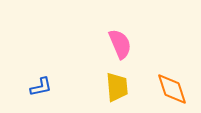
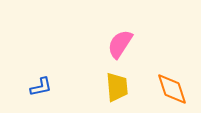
pink semicircle: rotated 124 degrees counterclockwise
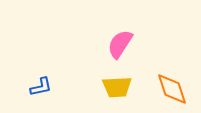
yellow trapezoid: rotated 92 degrees clockwise
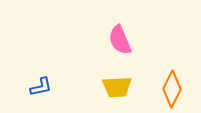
pink semicircle: moved 4 px up; rotated 56 degrees counterclockwise
orange diamond: rotated 45 degrees clockwise
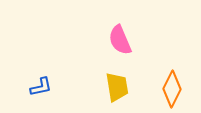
yellow trapezoid: rotated 96 degrees counterclockwise
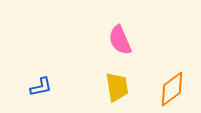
orange diamond: rotated 27 degrees clockwise
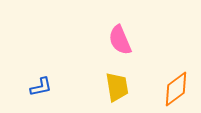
orange diamond: moved 4 px right
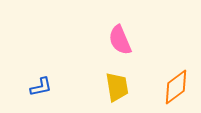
orange diamond: moved 2 px up
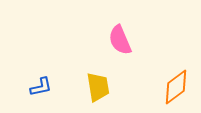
yellow trapezoid: moved 19 px left
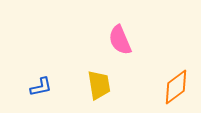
yellow trapezoid: moved 1 px right, 2 px up
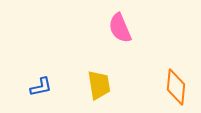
pink semicircle: moved 12 px up
orange diamond: rotated 48 degrees counterclockwise
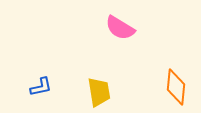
pink semicircle: rotated 36 degrees counterclockwise
yellow trapezoid: moved 7 px down
